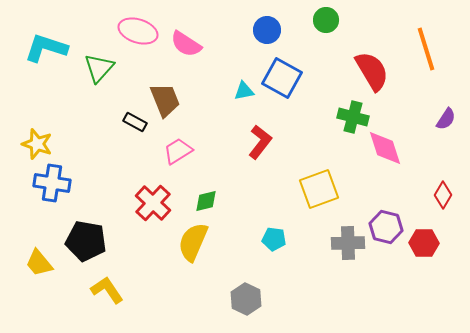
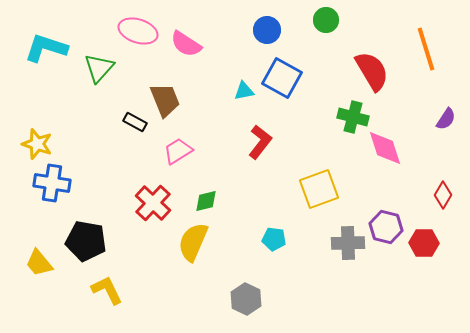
yellow L-shape: rotated 8 degrees clockwise
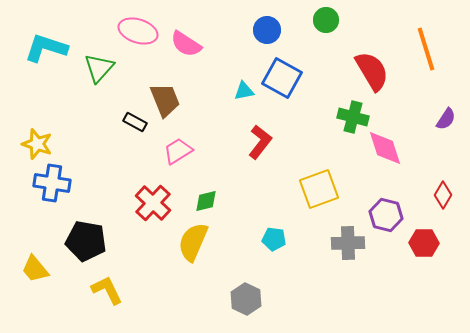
purple hexagon: moved 12 px up
yellow trapezoid: moved 4 px left, 6 px down
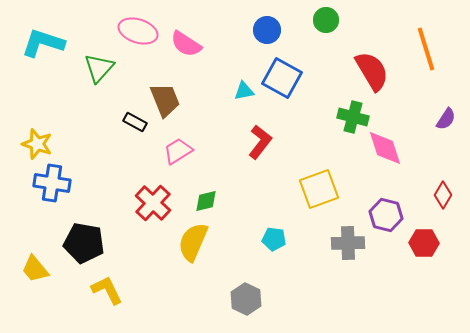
cyan L-shape: moved 3 px left, 5 px up
black pentagon: moved 2 px left, 2 px down
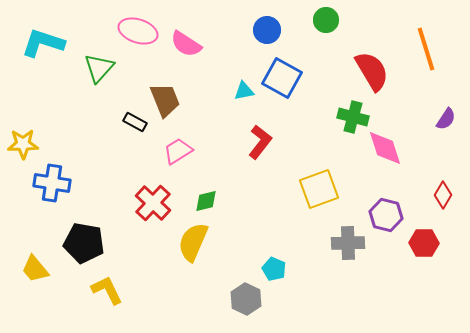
yellow star: moved 14 px left; rotated 20 degrees counterclockwise
cyan pentagon: moved 30 px down; rotated 15 degrees clockwise
